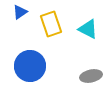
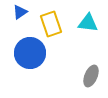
cyan triangle: moved 6 px up; rotated 20 degrees counterclockwise
blue circle: moved 13 px up
gray ellipse: rotated 55 degrees counterclockwise
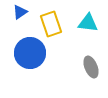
gray ellipse: moved 9 px up; rotated 45 degrees counterclockwise
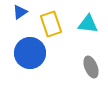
cyan triangle: moved 1 px down
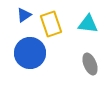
blue triangle: moved 4 px right, 3 px down
gray ellipse: moved 1 px left, 3 px up
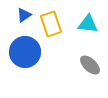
blue circle: moved 5 px left, 1 px up
gray ellipse: moved 1 px down; rotated 25 degrees counterclockwise
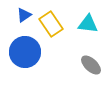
yellow rectangle: rotated 15 degrees counterclockwise
gray ellipse: moved 1 px right
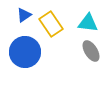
cyan triangle: moved 1 px up
gray ellipse: moved 14 px up; rotated 15 degrees clockwise
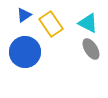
cyan triangle: rotated 20 degrees clockwise
gray ellipse: moved 2 px up
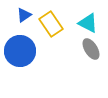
blue circle: moved 5 px left, 1 px up
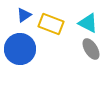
yellow rectangle: rotated 35 degrees counterclockwise
blue circle: moved 2 px up
